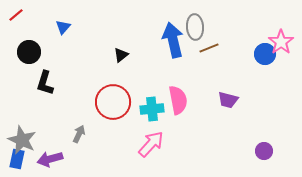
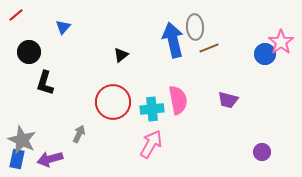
pink arrow: rotated 12 degrees counterclockwise
purple circle: moved 2 px left, 1 px down
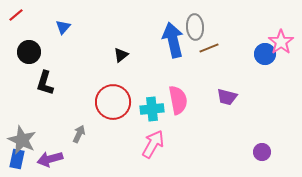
purple trapezoid: moved 1 px left, 3 px up
pink arrow: moved 2 px right
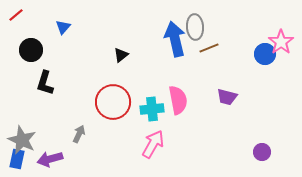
blue arrow: moved 2 px right, 1 px up
black circle: moved 2 px right, 2 px up
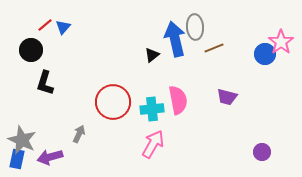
red line: moved 29 px right, 10 px down
brown line: moved 5 px right
black triangle: moved 31 px right
purple arrow: moved 2 px up
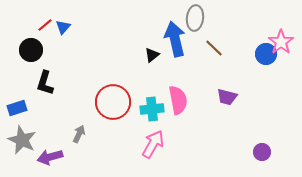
gray ellipse: moved 9 px up; rotated 10 degrees clockwise
brown line: rotated 66 degrees clockwise
blue circle: moved 1 px right
blue rectangle: moved 51 px up; rotated 60 degrees clockwise
